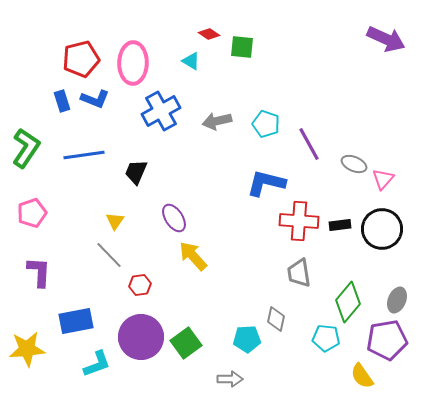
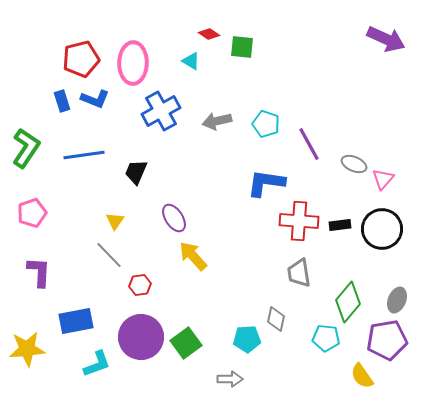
blue L-shape at (266, 183): rotated 6 degrees counterclockwise
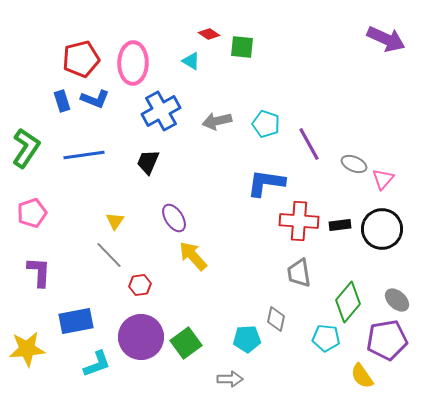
black trapezoid at (136, 172): moved 12 px right, 10 px up
gray ellipse at (397, 300): rotated 70 degrees counterclockwise
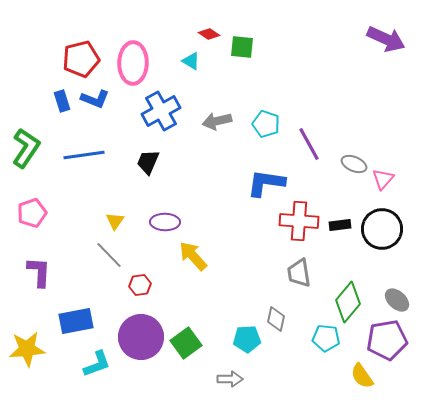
purple ellipse at (174, 218): moved 9 px left, 4 px down; rotated 56 degrees counterclockwise
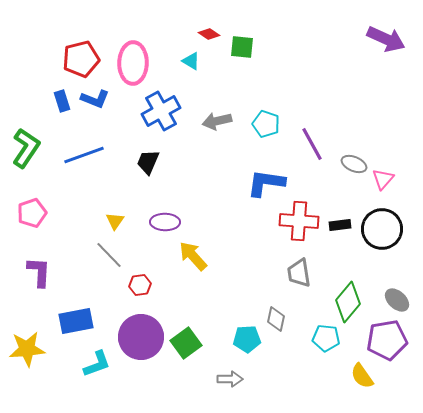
purple line at (309, 144): moved 3 px right
blue line at (84, 155): rotated 12 degrees counterclockwise
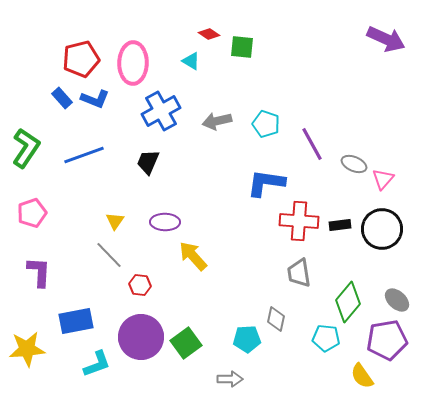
blue rectangle at (62, 101): moved 3 px up; rotated 25 degrees counterclockwise
red hexagon at (140, 285): rotated 15 degrees clockwise
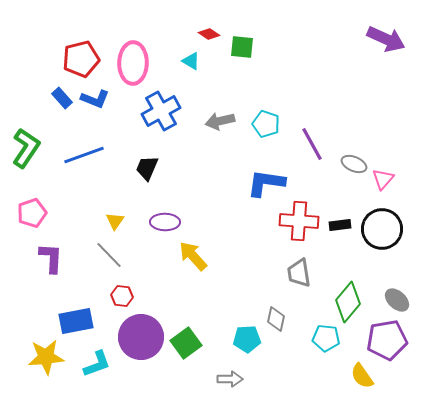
gray arrow at (217, 121): moved 3 px right
black trapezoid at (148, 162): moved 1 px left, 6 px down
purple L-shape at (39, 272): moved 12 px right, 14 px up
red hexagon at (140, 285): moved 18 px left, 11 px down
yellow star at (27, 349): moved 19 px right, 8 px down
